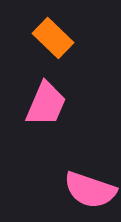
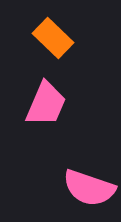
pink semicircle: moved 1 px left, 2 px up
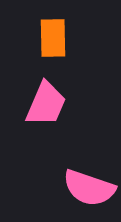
orange rectangle: rotated 45 degrees clockwise
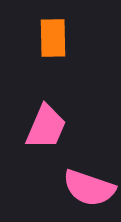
pink trapezoid: moved 23 px down
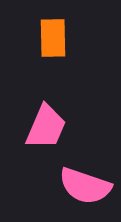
pink semicircle: moved 4 px left, 2 px up
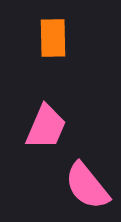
pink semicircle: moved 2 px right; rotated 32 degrees clockwise
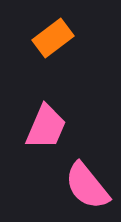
orange rectangle: rotated 54 degrees clockwise
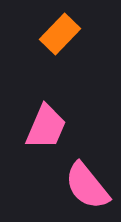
orange rectangle: moved 7 px right, 4 px up; rotated 9 degrees counterclockwise
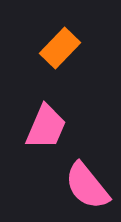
orange rectangle: moved 14 px down
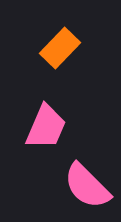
pink semicircle: rotated 6 degrees counterclockwise
